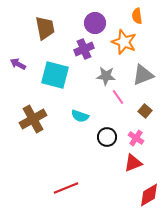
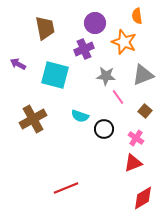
black circle: moved 3 px left, 8 px up
red diamond: moved 6 px left, 3 px down
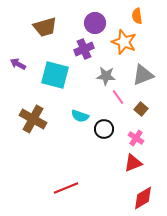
brown trapezoid: moved 1 px up; rotated 85 degrees clockwise
brown square: moved 4 px left, 2 px up
brown cross: rotated 32 degrees counterclockwise
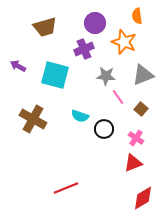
purple arrow: moved 2 px down
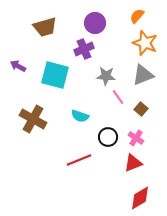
orange semicircle: rotated 49 degrees clockwise
orange star: moved 21 px right, 1 px down
black circle: moved 4 px right, 8 px down
red line: moved 13 px right, 28 px up
red diamond: moved 3 px left
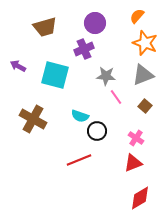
pink line: moved 2 px left
brown square: moved 4 px right, 3 px up
black circle: moved 11 px left, 6 px up
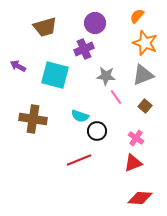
brown cross: rotated 20 degrees counterclockwise
red diamond: rotated 35 degrees clockwise
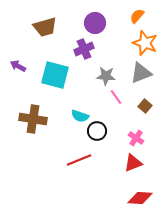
gray triangle: moved 2 px left, 2 px up
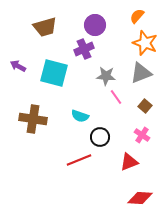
purple circle: moved 2 px down
cyan square: moved 1 px left, 2 px up
black circle: moved 3 px right, 6 px down
pink cross: moved 6 px right, 3 px up
red triangle: moved 4 px left, 1 px up
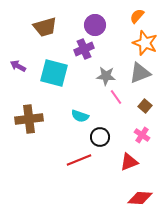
gray triangle: moved 1 px left
brown cross: moved 4 px left; rotated 16 degrees counterclockwise
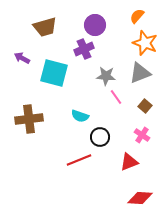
purple arrow: moved 4 px right, 8 px up
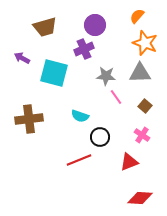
gray triangle: rotated 20 degrees clockwise
